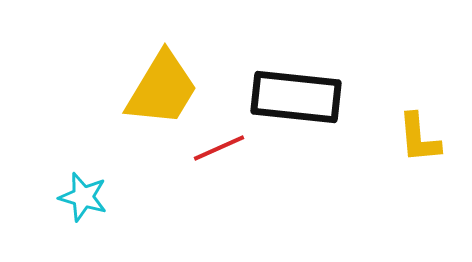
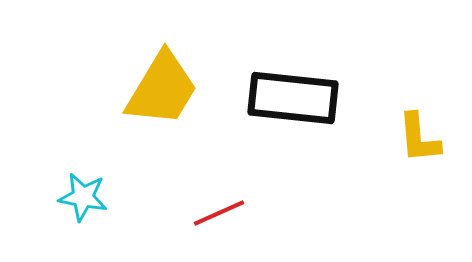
black rectangle: moved 3 px left, 1 px down
red line: moved 65 px down
cyan star: rotated 6 degrees counterclockwise
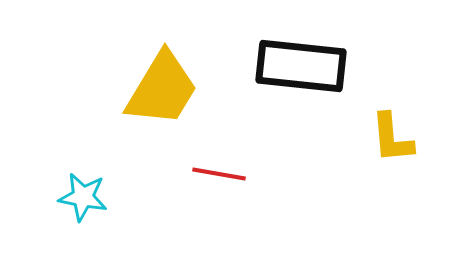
black rectangle: moved 8 px right, 32 px up
yellow L-shape: moved 27 px left
red line: moved 39 px up; rotated 34 degrees clockwise
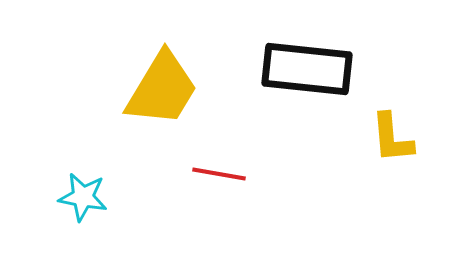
black rectangle: moved 6 px right, 3 px down
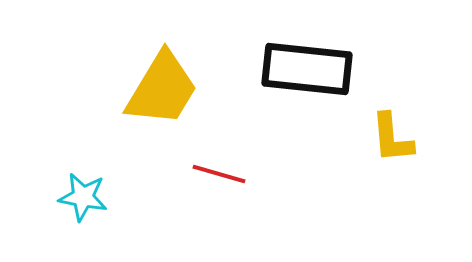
red line: rotated 6 degrees clockwise
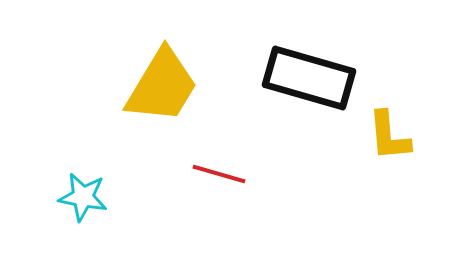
black rectangle: moved 2 px right, 9 px down; rotated 10 degrees clockwise
yellow trapezoid: moved 3 px up
yellow L-shape: moved 3 px left, 2 px up
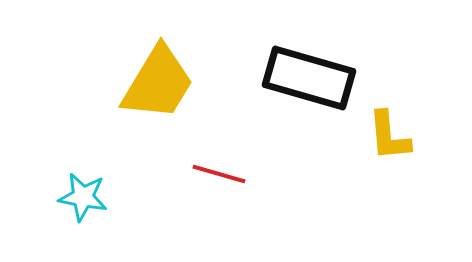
yellow trapezoid: moved 4 px left, 3 px up
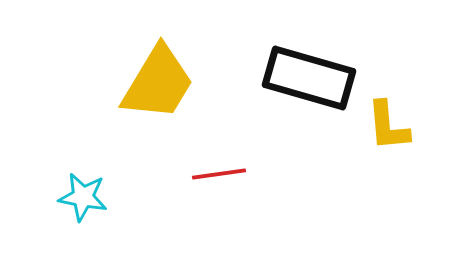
yellow L-shape: moved 1 px left, 10 px up
red line: rotated 24 degrees counterclockwise
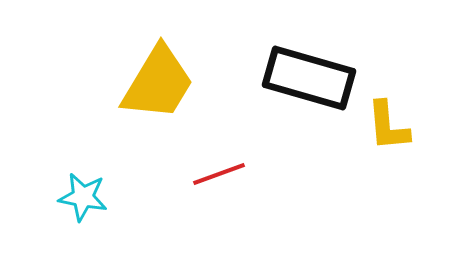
red line: rotated 12 degrees counterclockwise
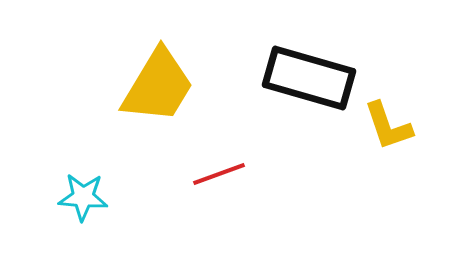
yellow trapezoid: moved 3 px down
yellow L-shape: rotated 14 degrees counterclockwise
cyan star: rotated 6 degrees counterclockwise
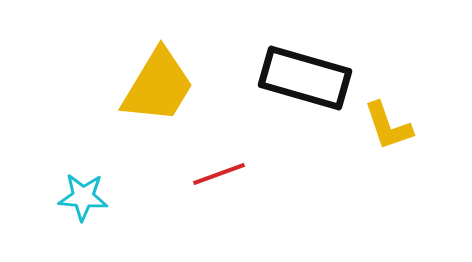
black rectangle: moved 4 px left
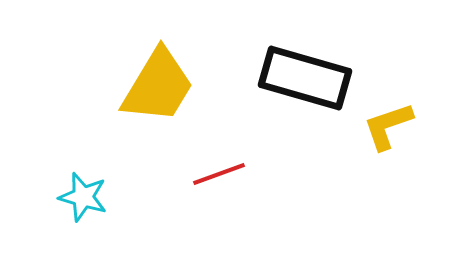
yellow L-shape: rotated 90 degrees clockwise
cyan star: rotated 12 degrees clockwise
